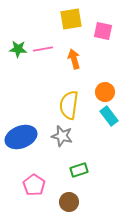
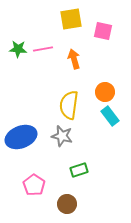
cyan rectangle: moved 1 px right
brown circle: moved 2 px left, 2 px down
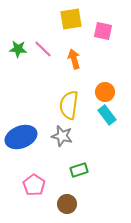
pink line: rotated 54 degrees clockwise
cyan rectangle: moved 3 px left, 1 px up
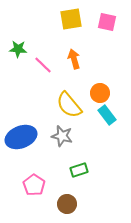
pink square: moved 4 px right, 9 px up
pink line: moved 16 px down
orange circle: moved 5 px left, 1 px down
yellow semicircle: rotated 48 degrees counterclockwise
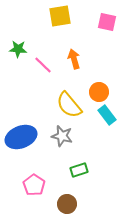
yellow square: moved 11 px left, 3 px up
orange circle: moved 1 px left, 1 px up
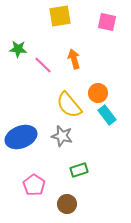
orange circle: moved 1 px left, 1 px down
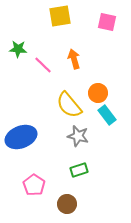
gray star: moved 16 px right
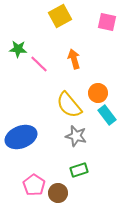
yellow square: rotated 20 degrees counterclockwise
pink line: moved 4 px left, 1 px up
gray star: moved 2 px left
brown circle: moved 9 px left, 11 px up
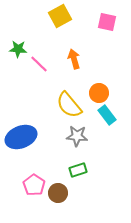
orange circle: moved 1 px right
gray star: moved 1 px right; rotated 10 degrees counterclockwise
green rectangle: moved 1 px left
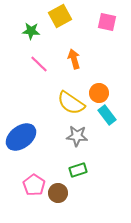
green star: moved 13 px right, 18 px up
yellow semicircle: moved 2 px right, 2 px up; rotated 16 degrees counterclockwise
blue ellipse: rotated 16 degrees counterclockwise
